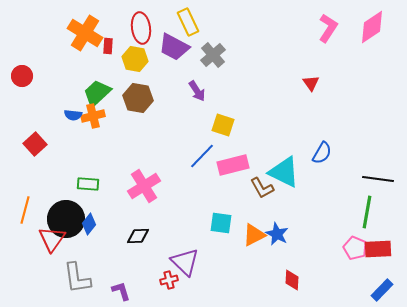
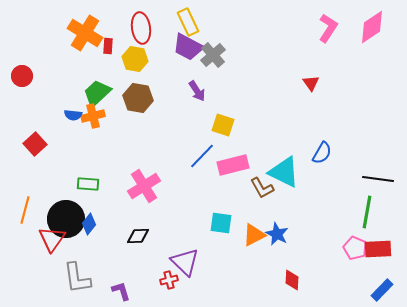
purple trapezoid at (174, 47): moved 14 px right
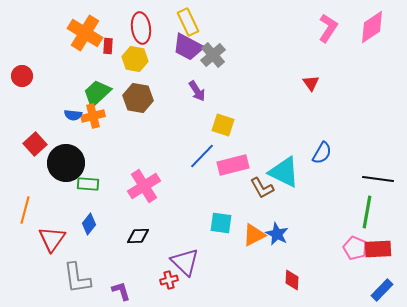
black circle at (66, 219): moved 56 px up
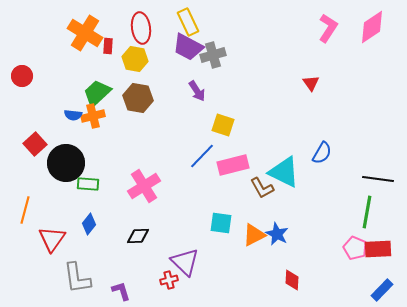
gray cross at (213, 55): rotated 25 degrees clockwise
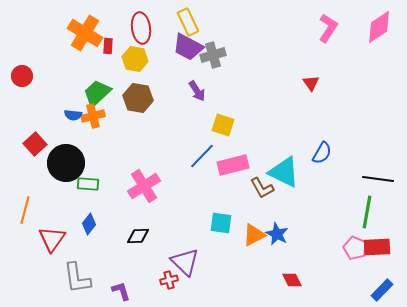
pink diamond at (372, 27): moved 7 px right
red rectangle at (378, 249): moved 1 px left, 2 px up
red diamond at (292, 280): rotated 30 degrees counterclockwise
